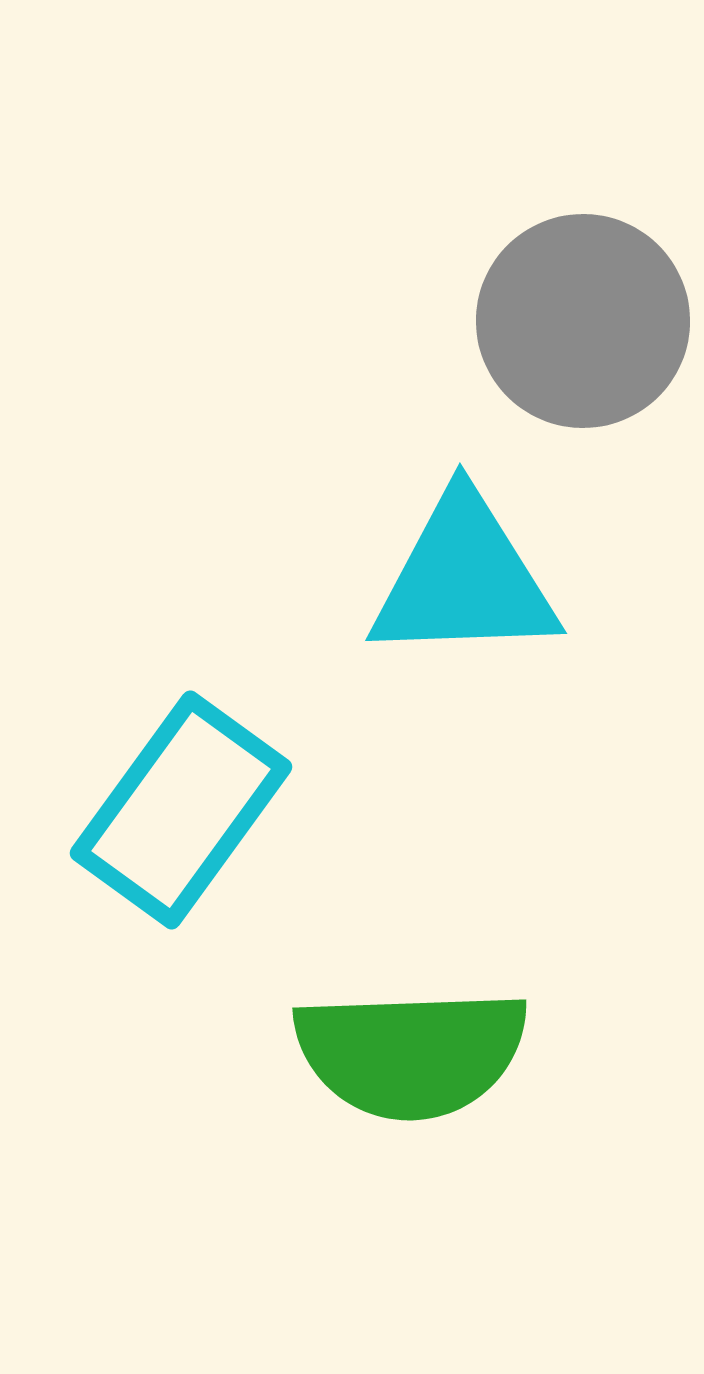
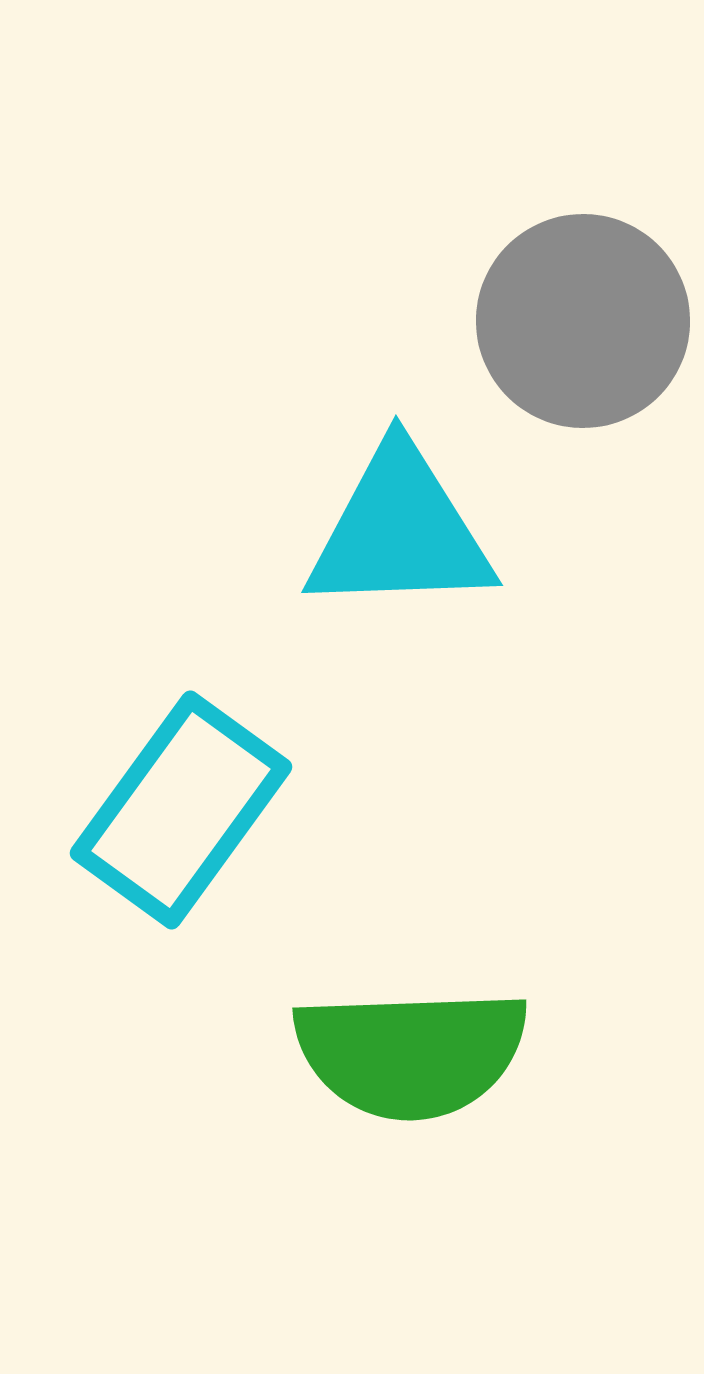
cyan triangle: moved 64 px left, 48 px up
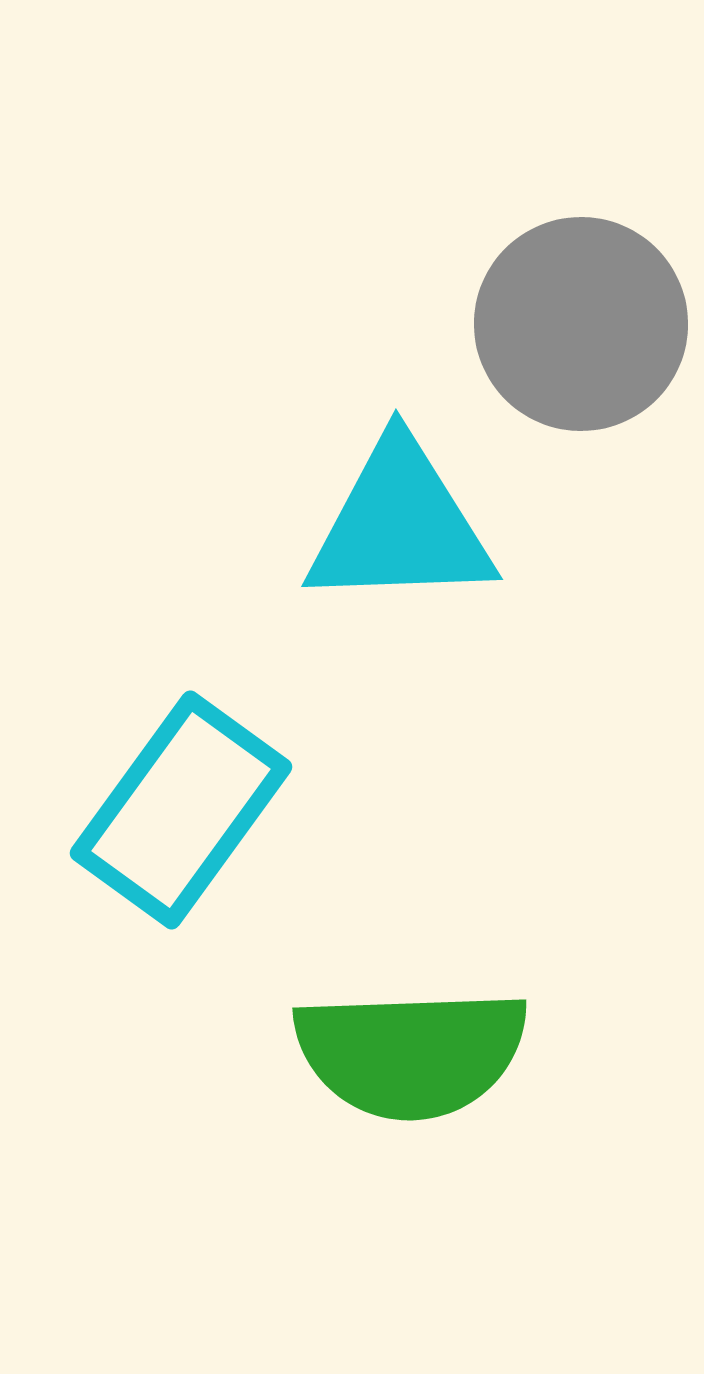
gray circle: moved 2 px left, 3 px down
cyan triangle: moved 6 px up
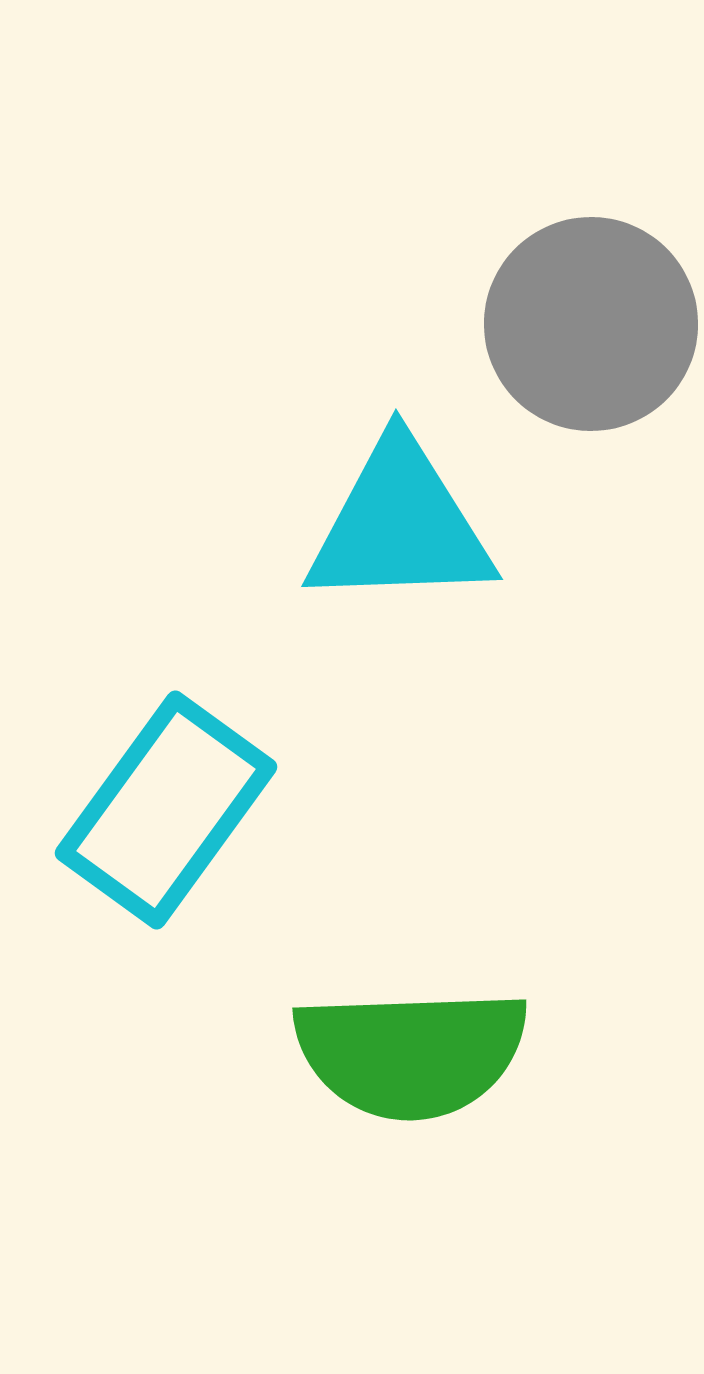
gray circle: moved 10 px right
cyan rectangle: moved 15 px left
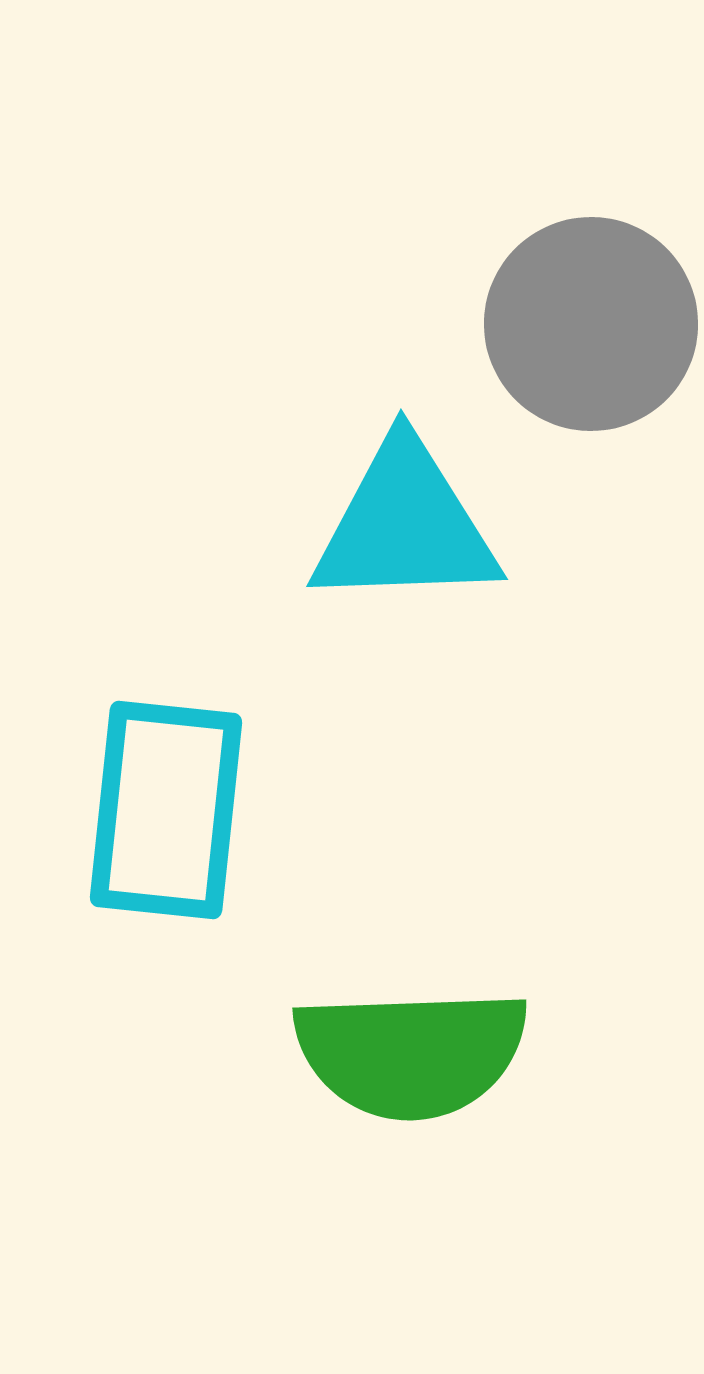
cyan triangle: moved 5 px right
cyan rectangle: rotated 30 degrees counterclockwise
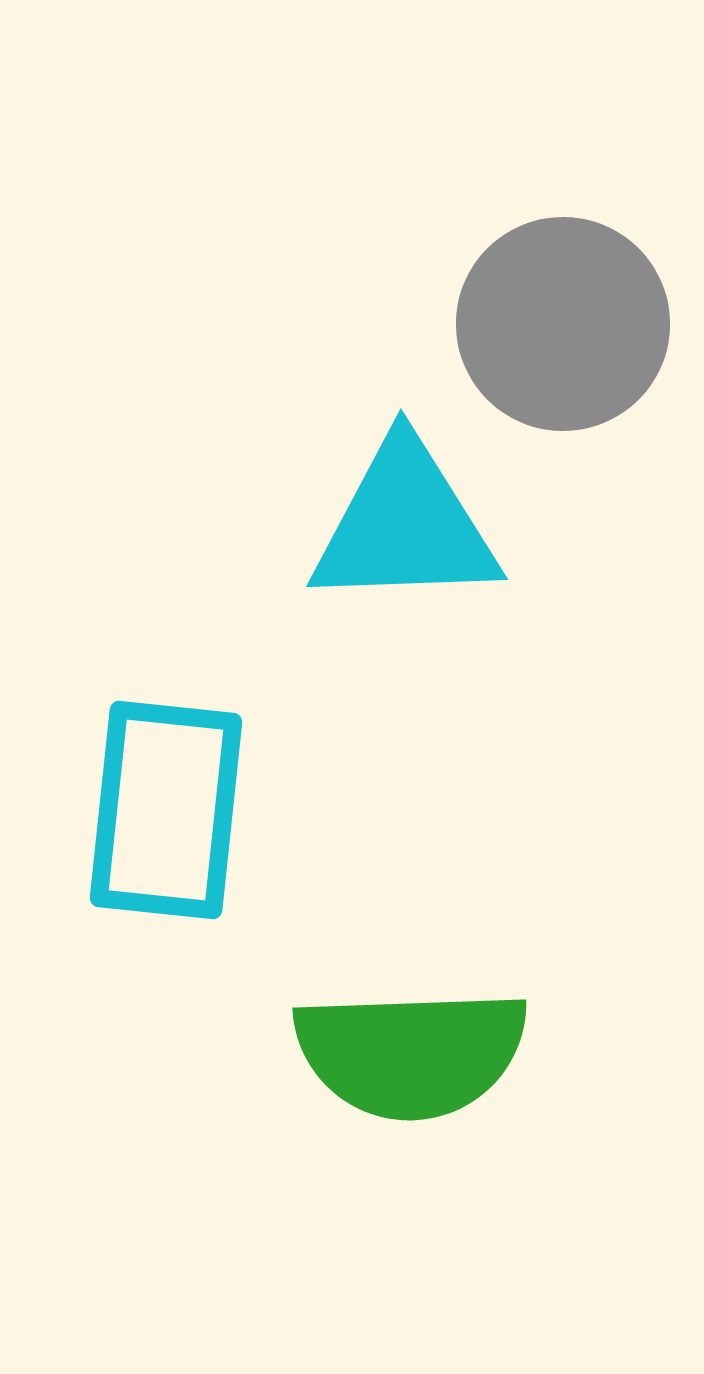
gray circle: moved 28 px left
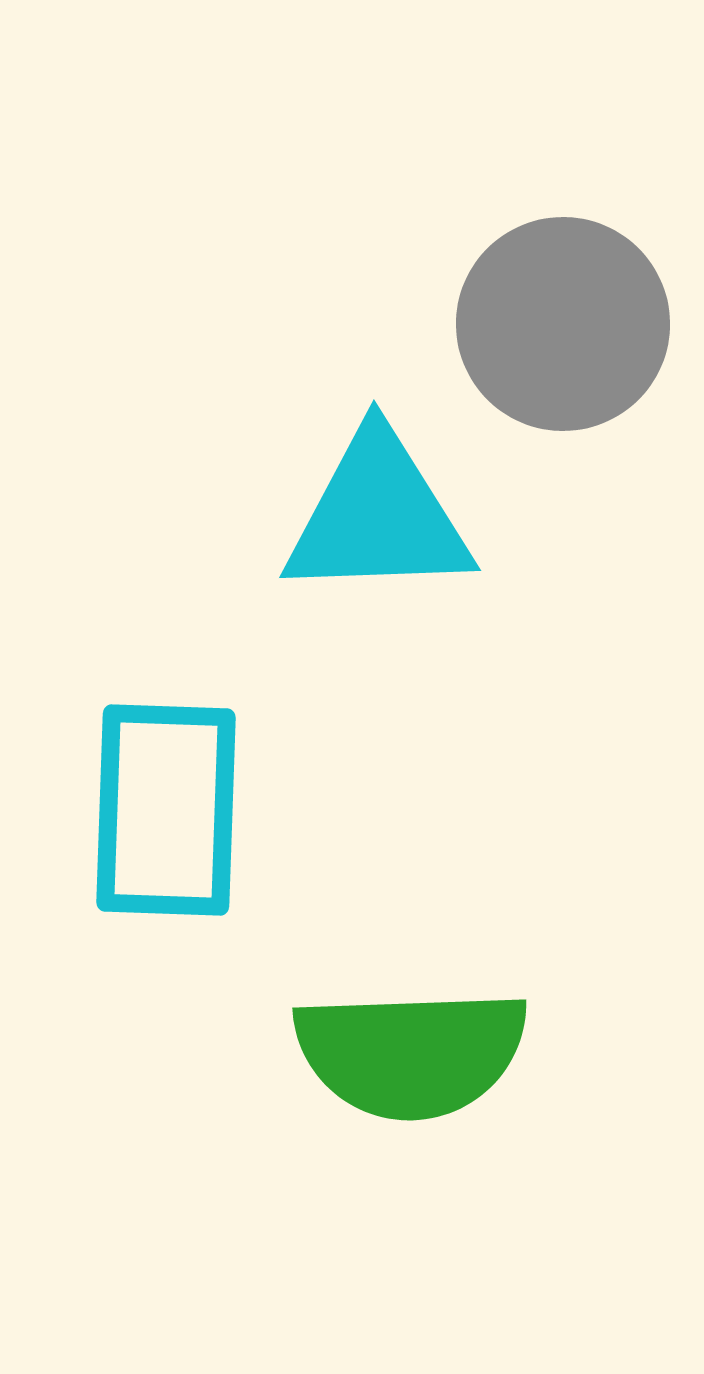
cyan triangle: moved 27 px left, 9 px up
cyan rectangle: rotated 4 degrees counterclockwise
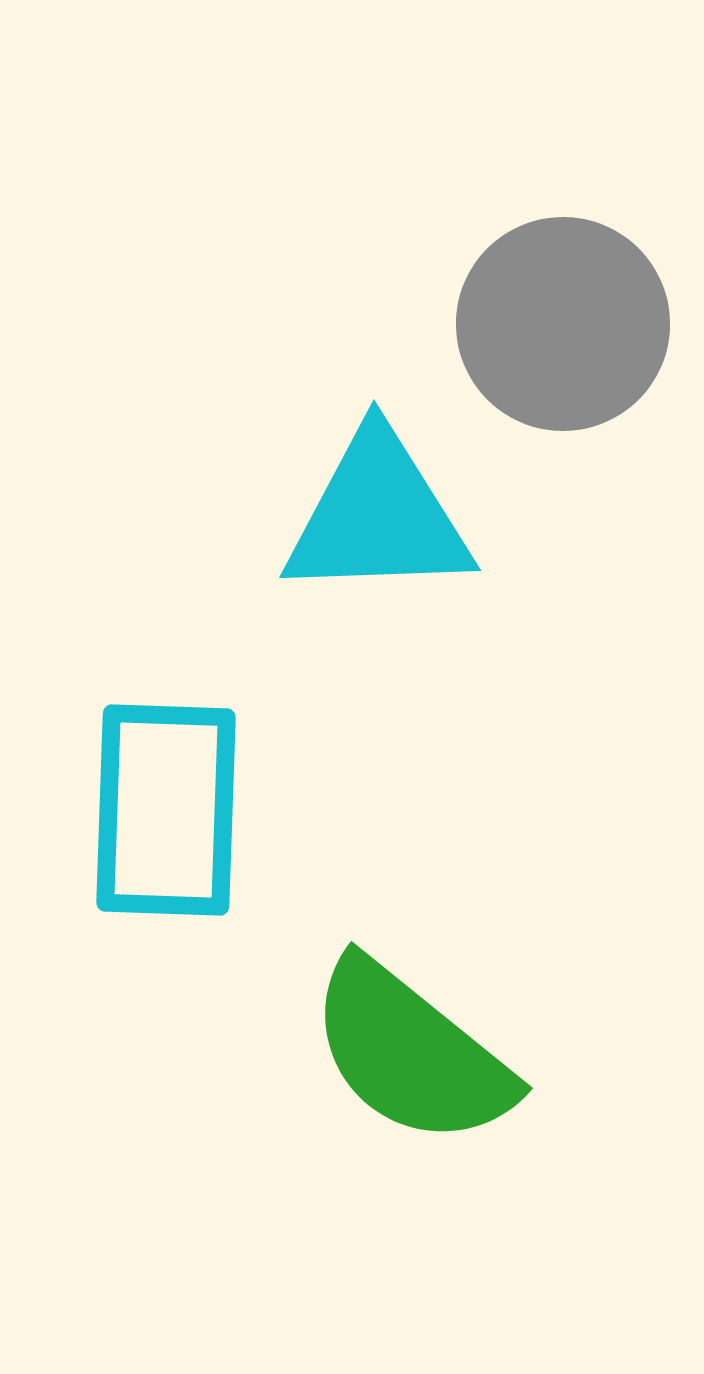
green semicircle: rotated 41 degrees clockwise
